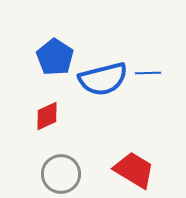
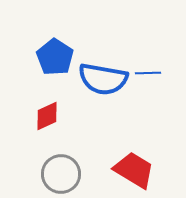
blue semicircle: rotated 24 degrees clockwise
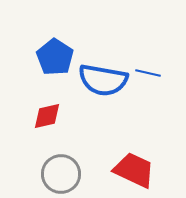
blue line: rotated 15 degrees clockwise
blue semicircle: moved 1 px down
red diamond: rotated 12 degrees clockwise
red trapezoid: rotated 6 degrees counterclockwise
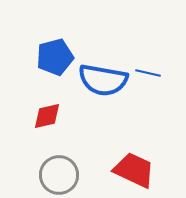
blue pentagon: rotated 24 degrees clockwise
gray circle: moved 2 px left, 1 px down
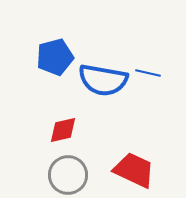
red diamond: moved 16 px right, 14 px down
gray circle: moved 9 px right
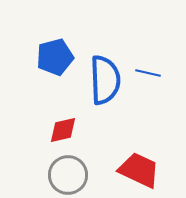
blue semicircle: moved 2 px right; rotated 102 degrees counterclockwise
red trapezoid: moved 5 px right
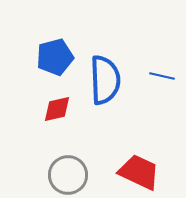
blue line: moved 14 px right, 3 px down
red diamond: moved 6 px left, 21 px up
red trapezoid: moved 2 px down
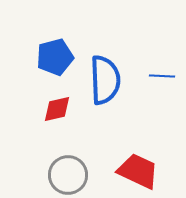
blue line: rotated 10 degrees counterclockwise
red trapezoid: moved 1 px left, 1 px up
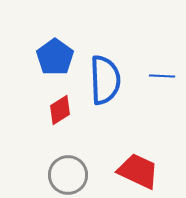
blue pentagon: rotated 21 degrees counterclockwise
red diamond: moved 3 px right, 1 px down; rotated 20 degrees counterclockwise
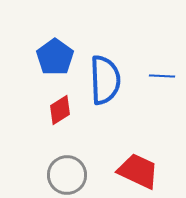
gray circle: moved 1 px left
